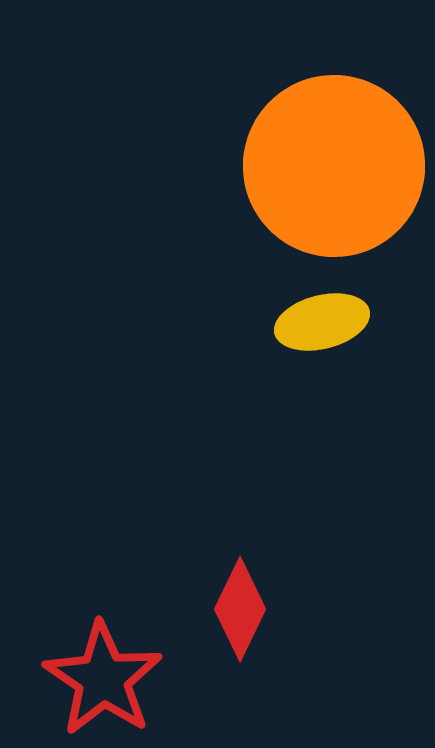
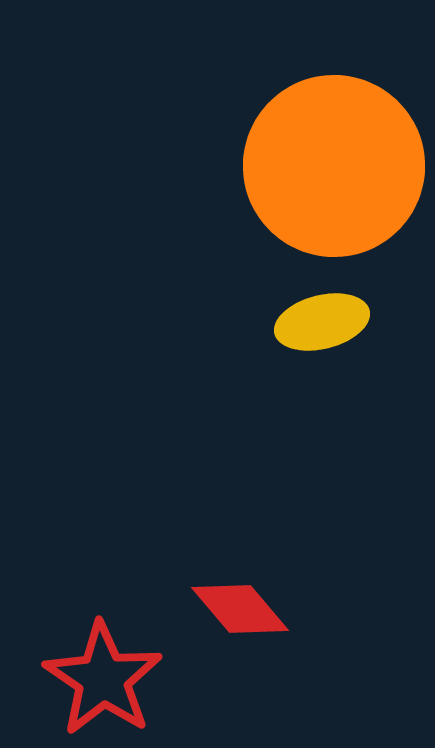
red diamond: rotated 66 degrees counterclockwise
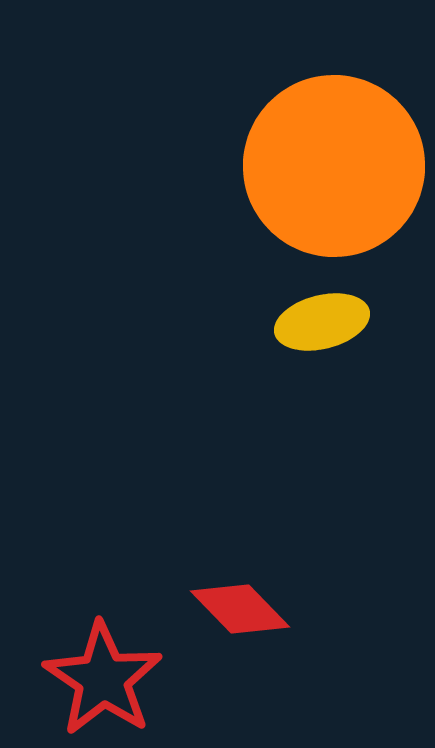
red diamond: rotated 4 degrees counterclockwise
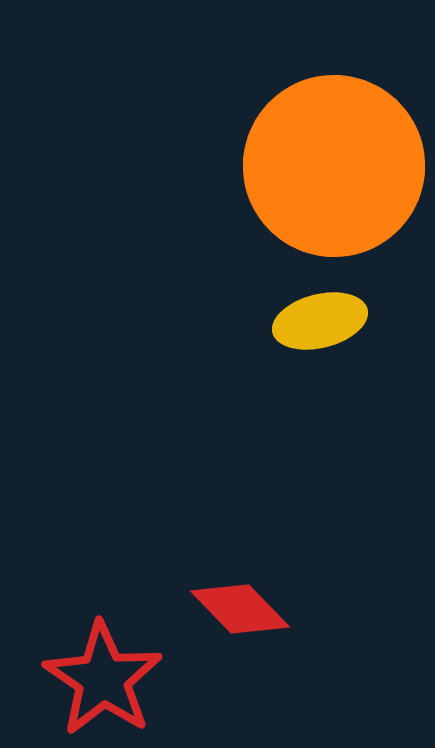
yellow ellipse: moved 2 px left, 1 px up
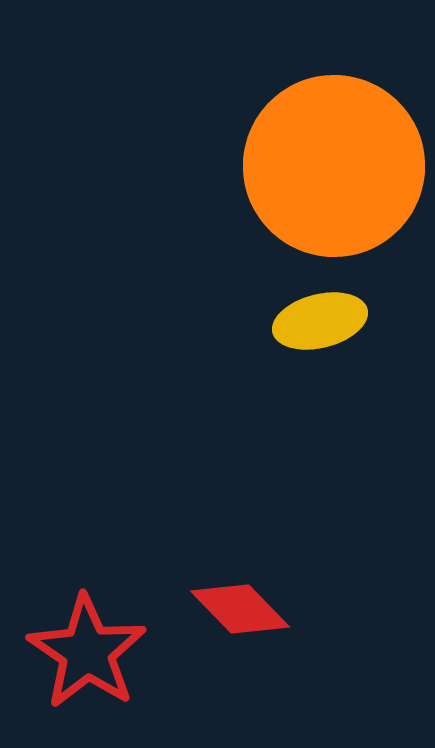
red star: moved 16 px left, 27 px up
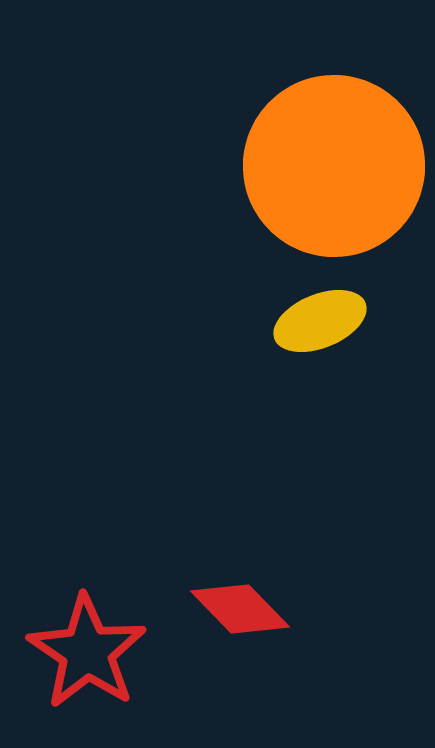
yellow ellipse: rotated 8 degrees counterclockwise
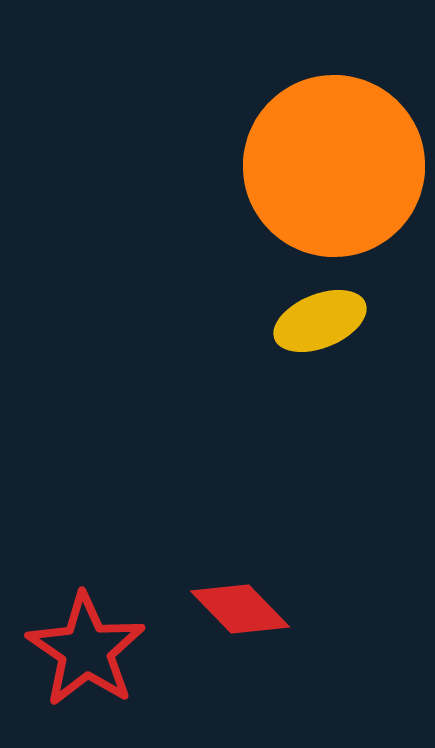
red star: moved 1 px left, 2 px up
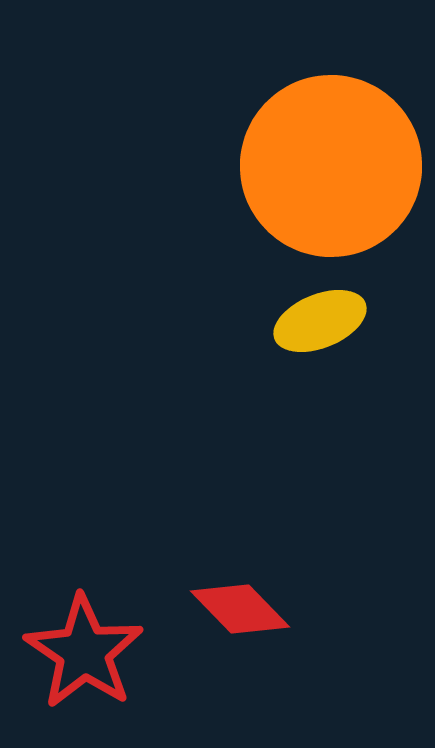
orange circle: moved 3 px left
red star: moved 2 px left, 2 px down
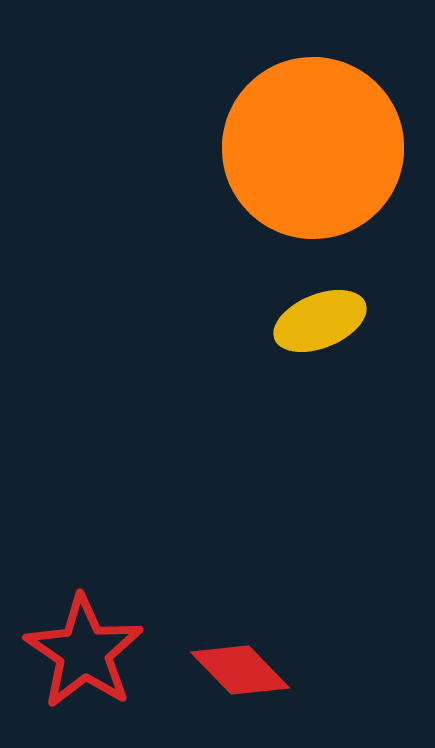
orange circle: moved 18 px left, 18 px up
red diamond: moved 61 px down
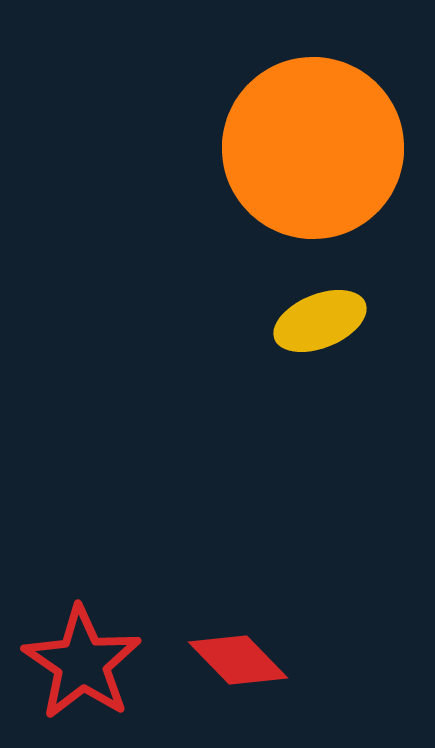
red star: moved 2 px left, 11 px down
red diamond: moved 2 px left, 10 px up
